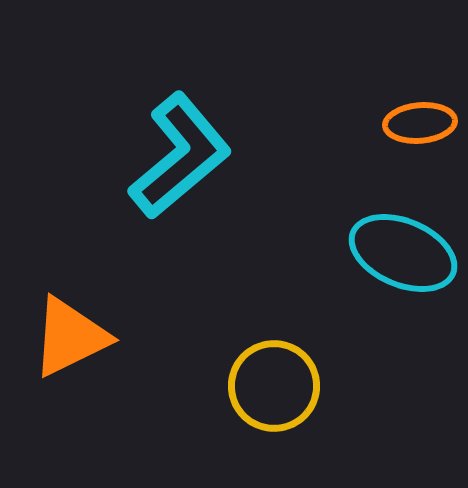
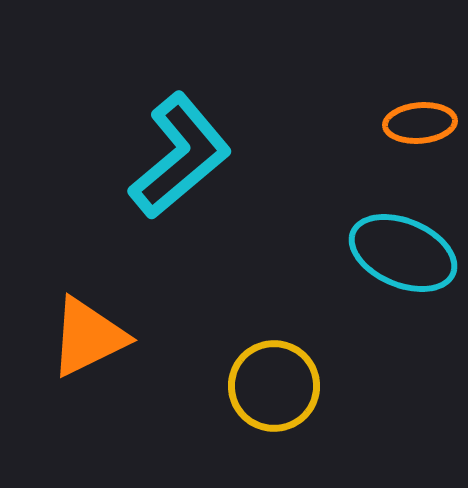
orange triangle: moved 18 px right
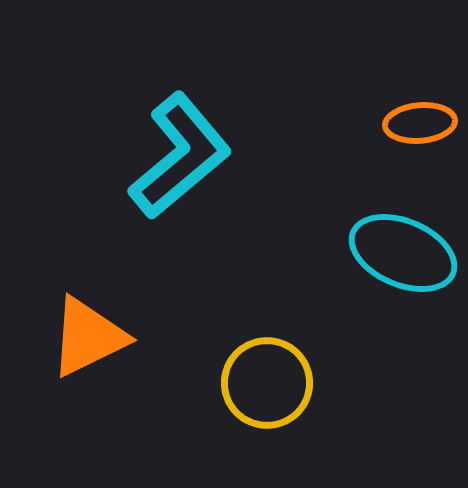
yellow circle: moved 7 px left, 3 px up
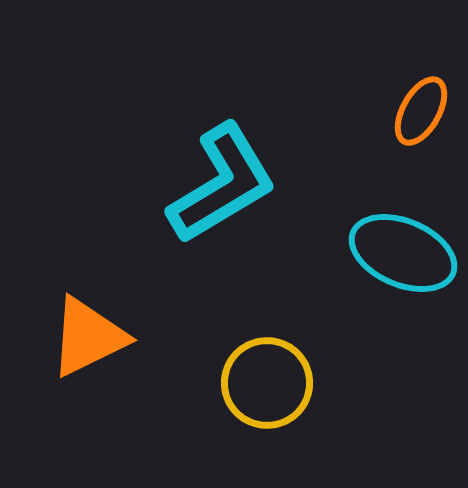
orange ellipse: moved 1 px right, 12 px up; rotated 56 degrees counterclockwise
cyan L-shape: moved 42 px right, 28 px down; rotated 9 degrees clockwise
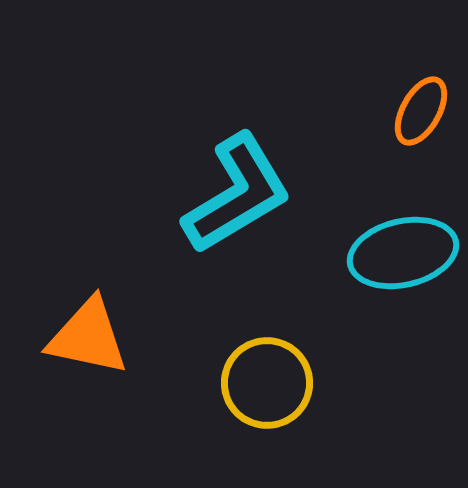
cyan L-shape: moved 15 px right, 10 px down
cyan ellipse: rotated 36 degrees counterclockwise
orange triangle: rotated 38 degrees clockwise
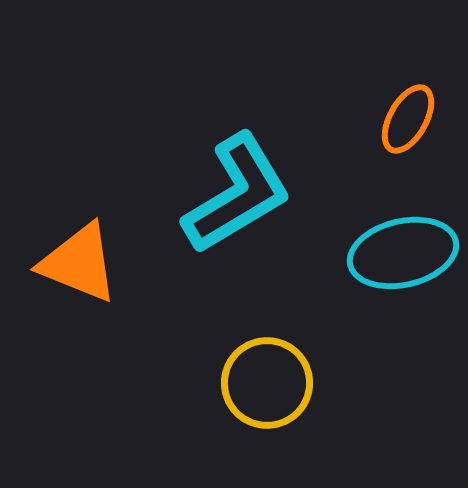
orange ellipse: moved 13 px left, 8 px down
orange triangle: moved 9 px left, 74 px up; rotated 10 degrees clockwise
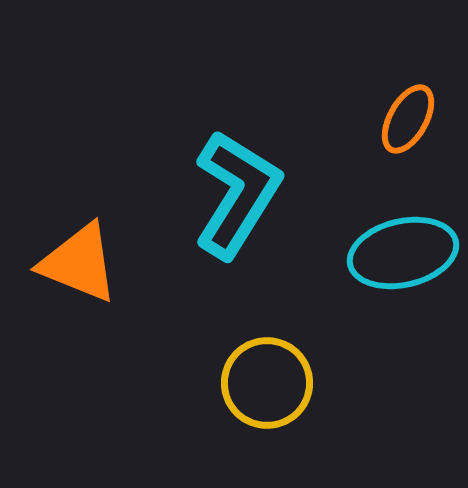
cyan L-shape: rotated 27 degrees counterclockwise
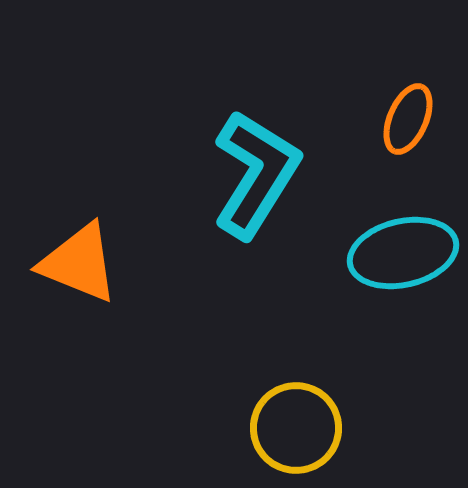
orange ellipse: rotated 6 degrees counterclockwise
cyan L-shape: moved 19 px right, 20 px up
yellow circle: moved 29 px right, 45 px down
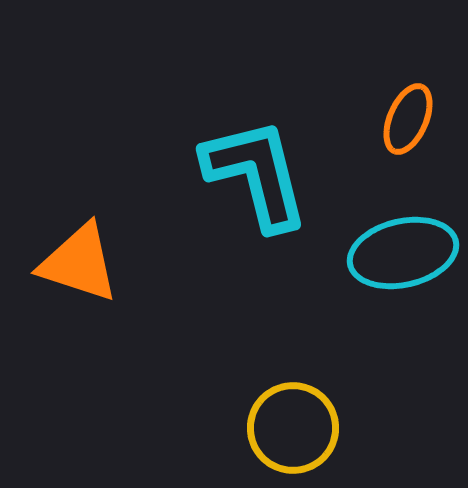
cyan L-shape: rotated 46 degrees counterclockwise
orange triangle: rotated 4 degrees counterclockwise
yellow circle: moved 3 px left
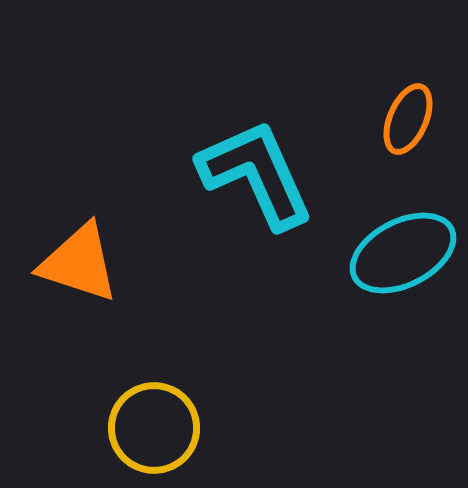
cyan L-shape: rotated 10 degrees counterclockwise
cyan ellipse: rotated 14 degrees counterclockwise
yellow circle: moved 139 px left
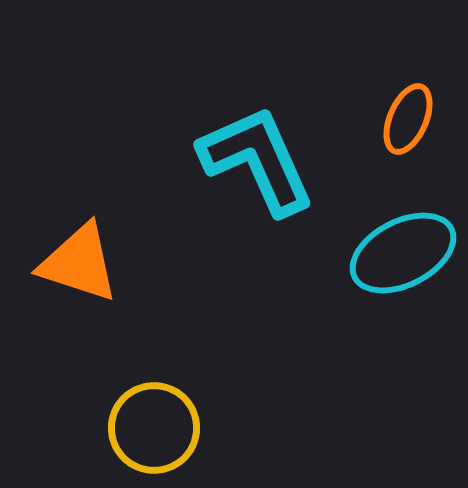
cyan L-shape: moved 1 px right, 14 px up
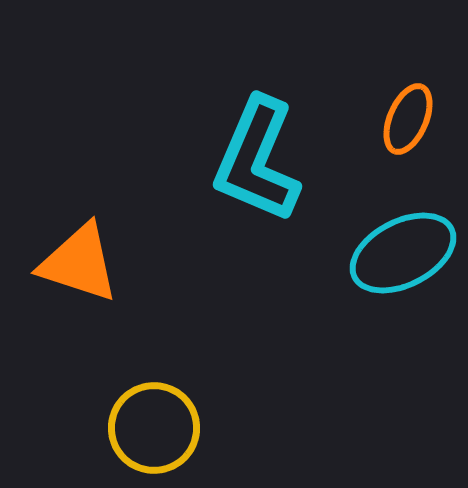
cyan L-shape: rotated 133 degrees counterclockwise
